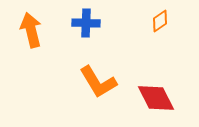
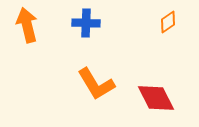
orange diamond: moved 8 px right, 1 px down
orange arrow: moved 4 px left, 5 px up
orange L-shape: moved 2 px left, 2 px down
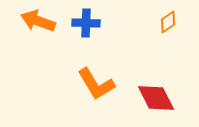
orange arrow: moved 11 px right, 4 px up; rotated 56 degrees counterclockwise
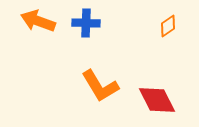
orange diamond: moved 4 px down
orange L-shape: moved 4 px right, 2 px down
red diamond: moved 1 px right, 2 px down
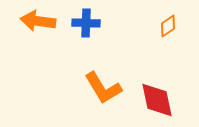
orange arrow: rotated 12 degrees counterclockwise
orange L-shape: moved 3 px right, 2 px down
red diamond: rotated 15 degrees clockwise
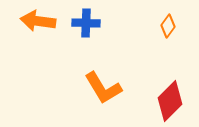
orange diamond: rotated 20 degrees counterclockwise
red diamond: moved 13 px right, 1 px down; rotated 57 degrees clockwise
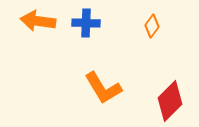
orange diamond: moved 16 px left
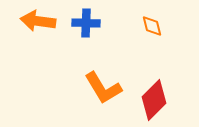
orange diamond: rotated 50 degrees counterclockwise
red diamond: moved 16 px left, 1 px up
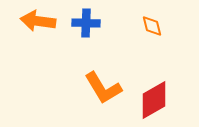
red diamond: rotated 15 degrees clockwise
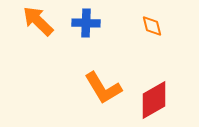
orange arrow: rotated 36 degrees clockwise
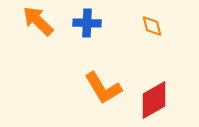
blue cross: moved 1 px right
